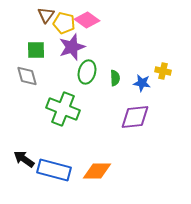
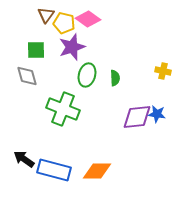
pink diamond: moved 1 px right, 1 px up
green ellipse: moved 3 px down
blue star: moved 15 px right, 31 px down
purple diamond: moved 2 px right
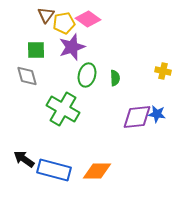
yellow pentagon: rotated 25 degrees counterclockwise
green cross: rotated 8 degrees clockwise
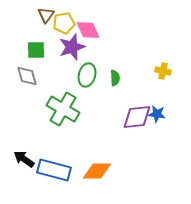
pink diamond: moved 11 px down; rotated 30 degrees clockwise
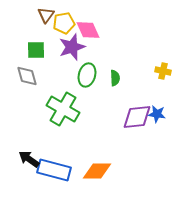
black arrow: moved 5 px right
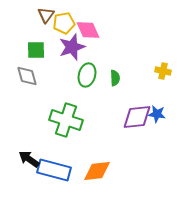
green cross: moved 3 px right, 11 px down; rotated 12 degrees counterclockwise
orange diamond: rotated 8 degrees counterclockwise
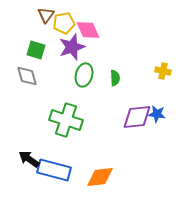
green square: rotated 18 degrees clockwise
green ellipse: moved 3 px left
orange diamond: moved 3 px right, 6 px down
